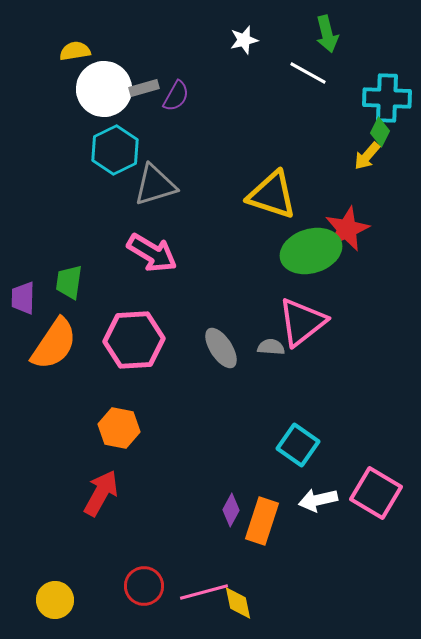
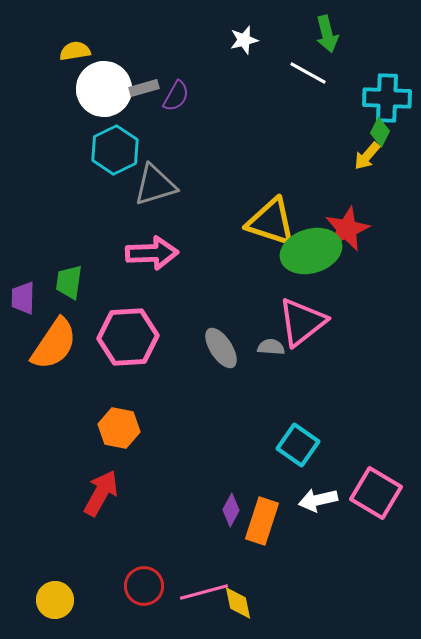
yellow triangle: moved 1 px left, 27 px down
pink arrow: rotated 33 degrees counterclockwise
pink hexagon: moved 6 px left, 3 px up
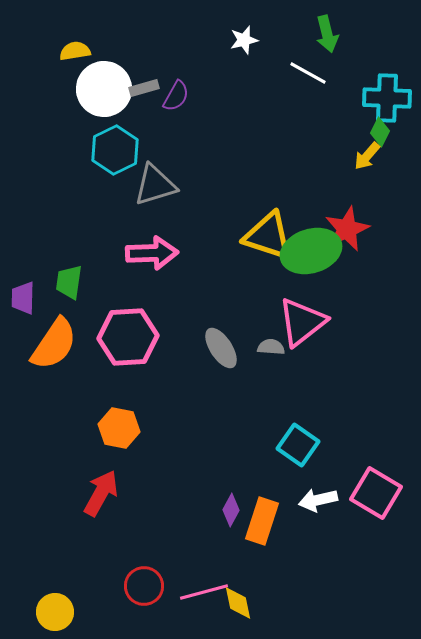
yellow triangle: moved 3 px left, 14 px down
yellow circle: moved 12 px down
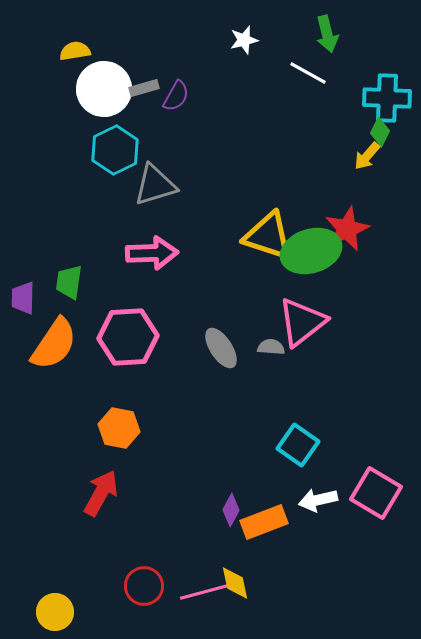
orange rectangle: moved 2 px right, 1 px down; rotated 51 degrees clockwise
yellow diamond: moved 3 px left, 20 px up
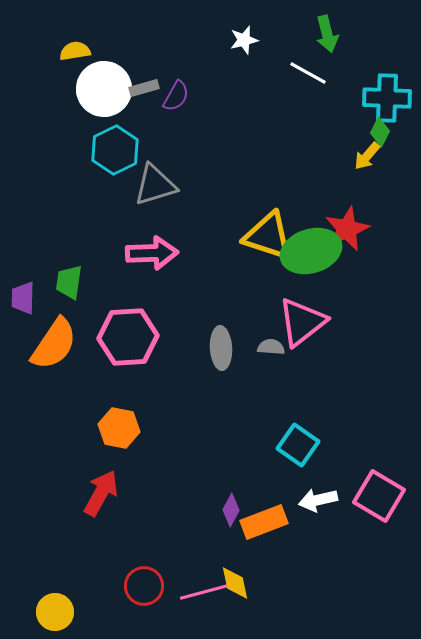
gray ellipse: rotated 30 degrees clockwise
pink square: moved 3 px right, 3 px down
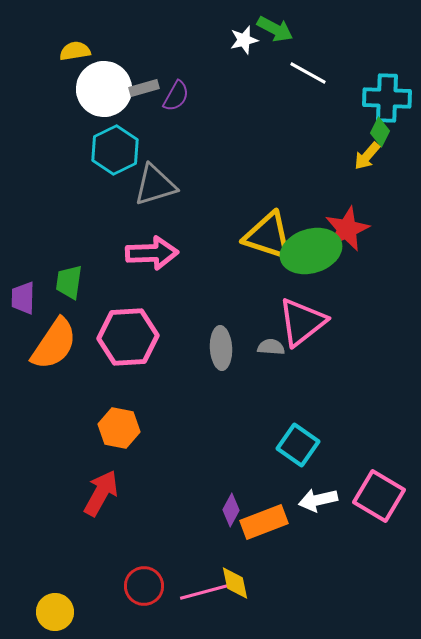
green arrow: moved 52 px left, 5 px up; rotated 48 degrees counterclockwise
